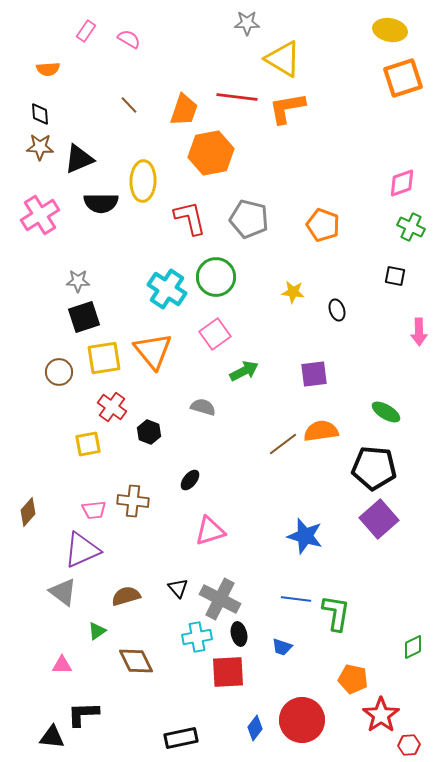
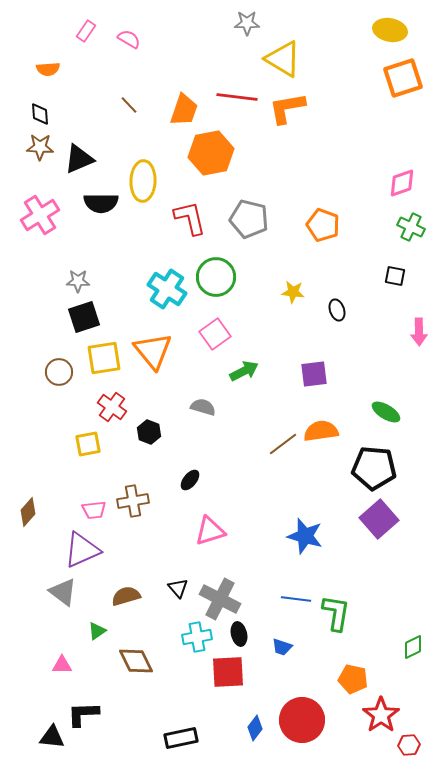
brown cross at (133, 501): rotated 16 degrees counterclockwise
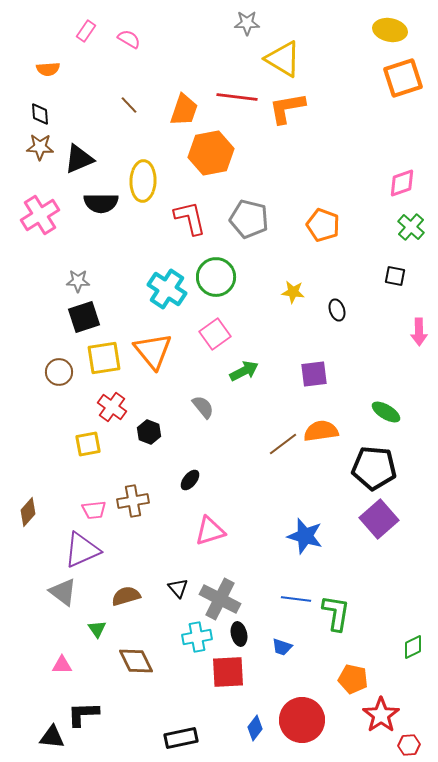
green cross at (411, 227): rotated 16 degrees clockwise
gray semicircle at (203, 407): rotated 35 degrees clockwise
green triangle at (97, 631): moved 2 px up; rotated 30 degrees counterclockwise
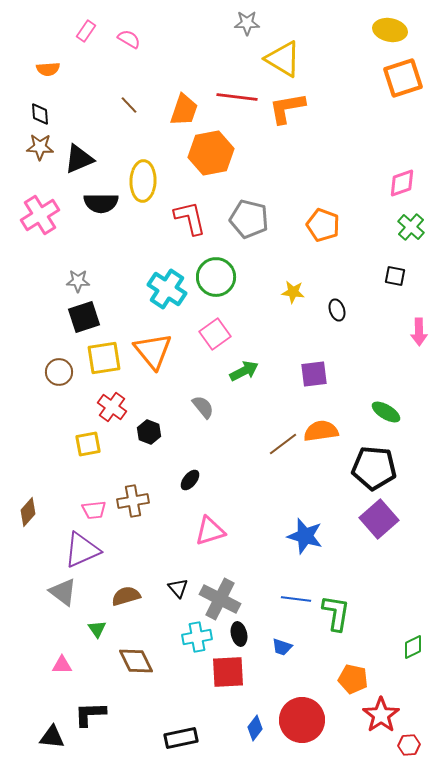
black L-shape at (83, 714): moved 7 px right
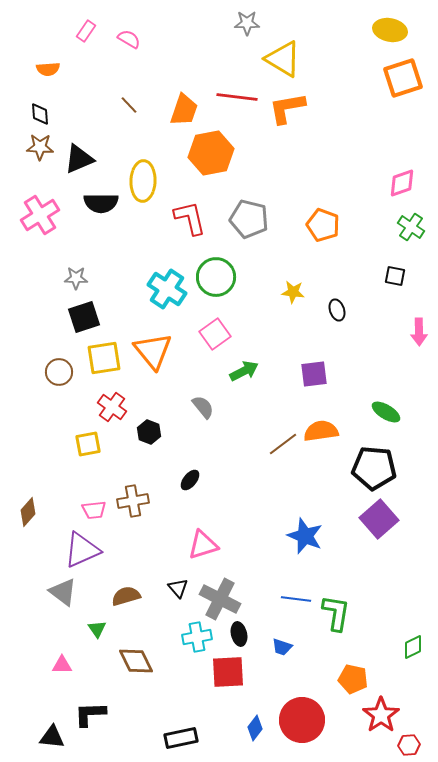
green cross at (411, 227): rotated 8 degrees counterclockwise
gray star at (78, 281): moved 2 px left, 3 px up
pink triangle at (210, 531): moved 7 px left, 14 px down
blue star at (305, 536): rotated 6 degrees clockwise
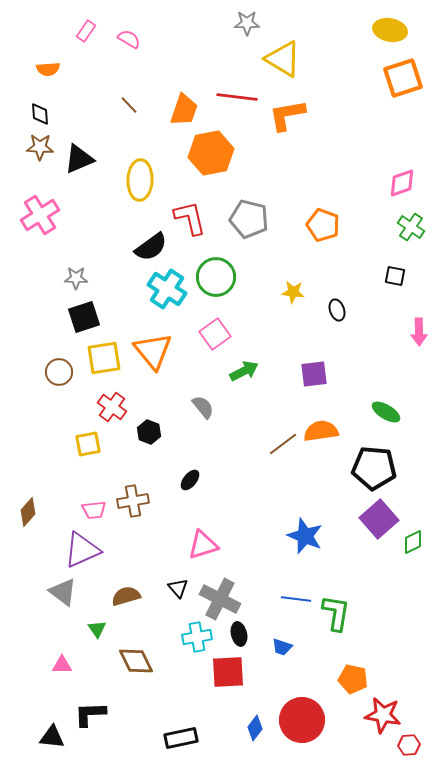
orange L-shape at (287, 108): moved 7 px down
yellow ellipse at (143, 181): moved 3 px left, 1 px up
black semicircle at (101, 203): moved 50 px right, 44 px down; rotated 36 degrees counterclockwise
green diamond at (413, 647): moved 105 px up
red star at (381, 715): moved 2 px right; rotated 27 degrees counterclockwise
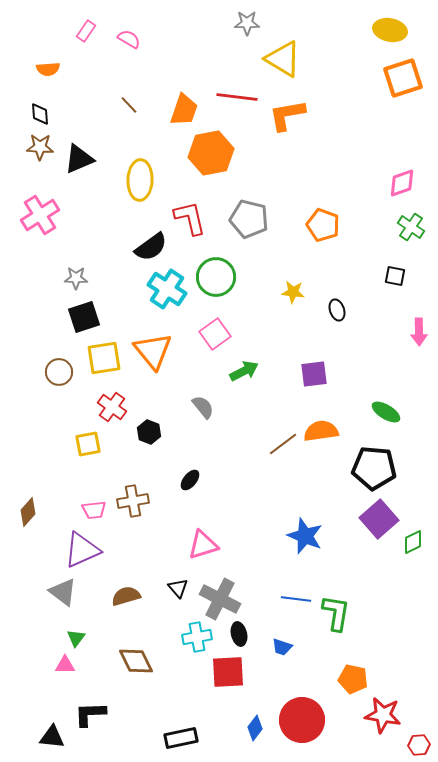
green triangle at (97, 629): moved 21 px left, 9 px down; rotated 12 degrees clockwise
pink triangle at (62, 665): moved 3 px right
red hexagon at (409, 745): moved 10 px right
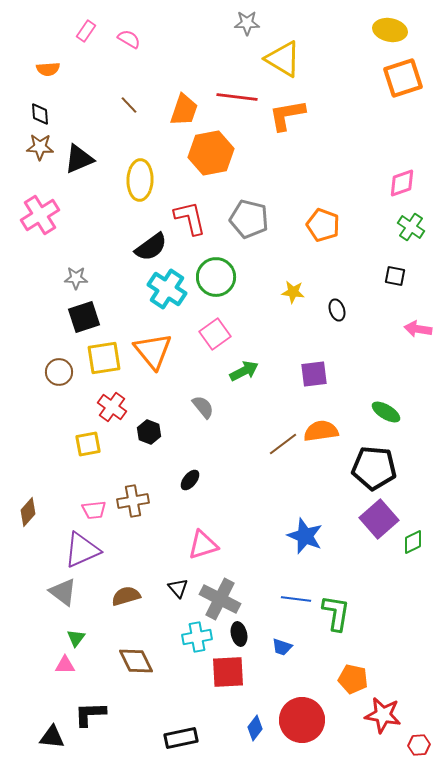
pink arrow at (419, 332): moved 1 px left, 3 px up; rotated 100 degrees clockwise
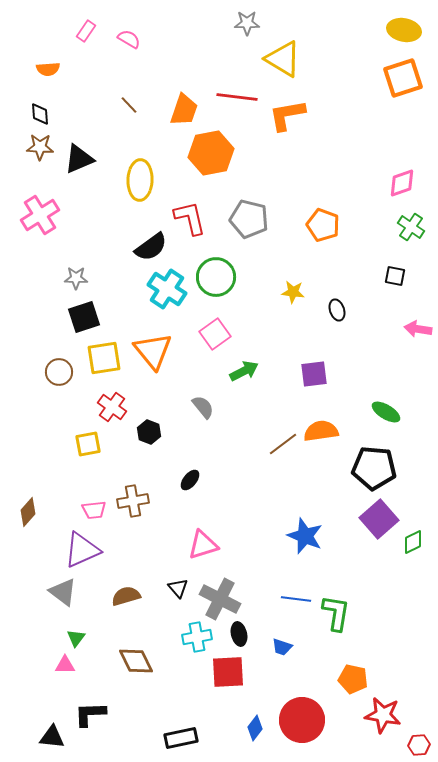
yellow ellipse at (390, 30): moved 14 px right
